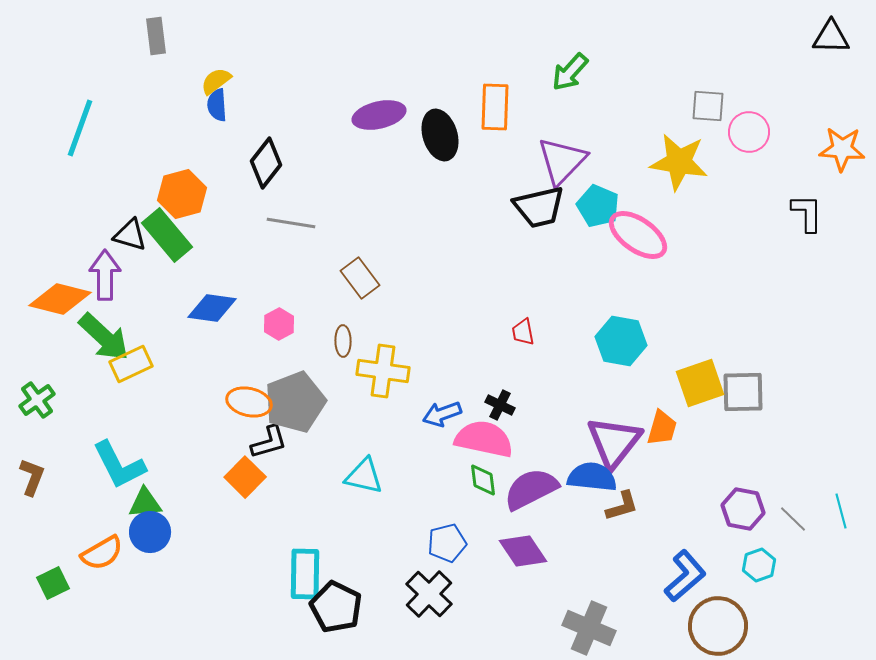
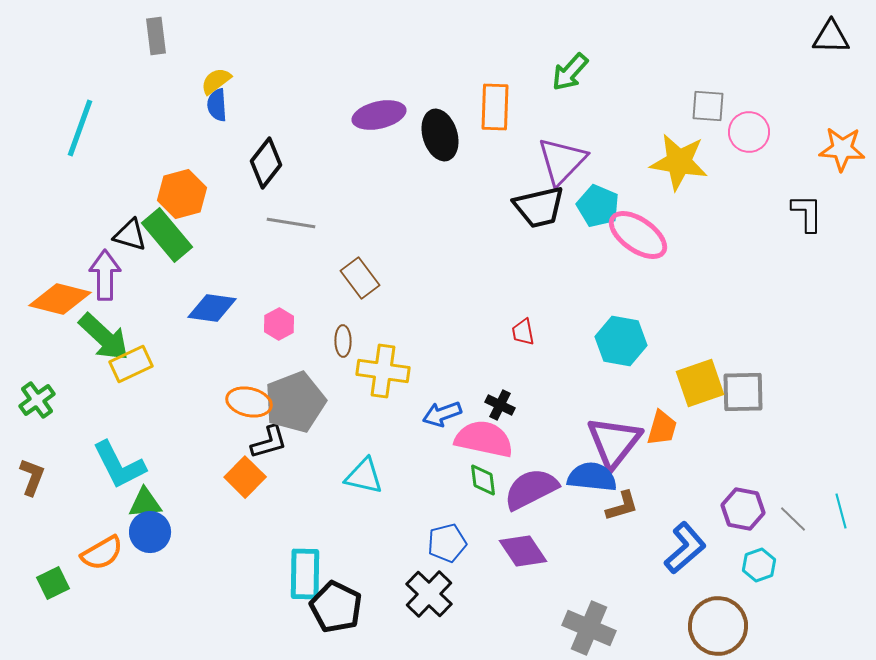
blue L-shape at (685, 576): moved 28 px up
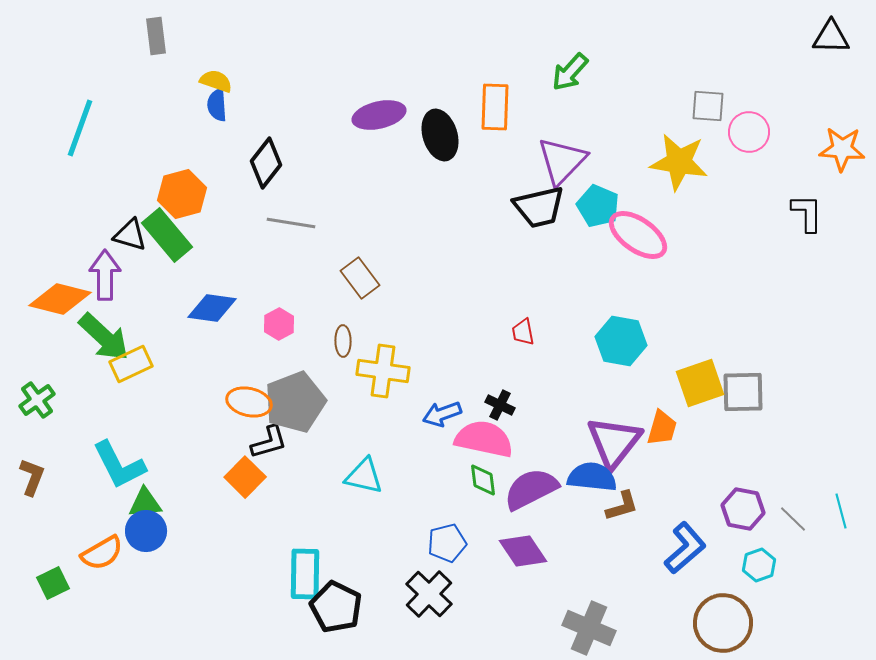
yellow semicircle at (216, 81): rotated 56 degrees clockwise
blue circle at (150, 532): moved 4 px left, 1 px up
brown circle at (718, 626): moved 5 px right, 3 px up
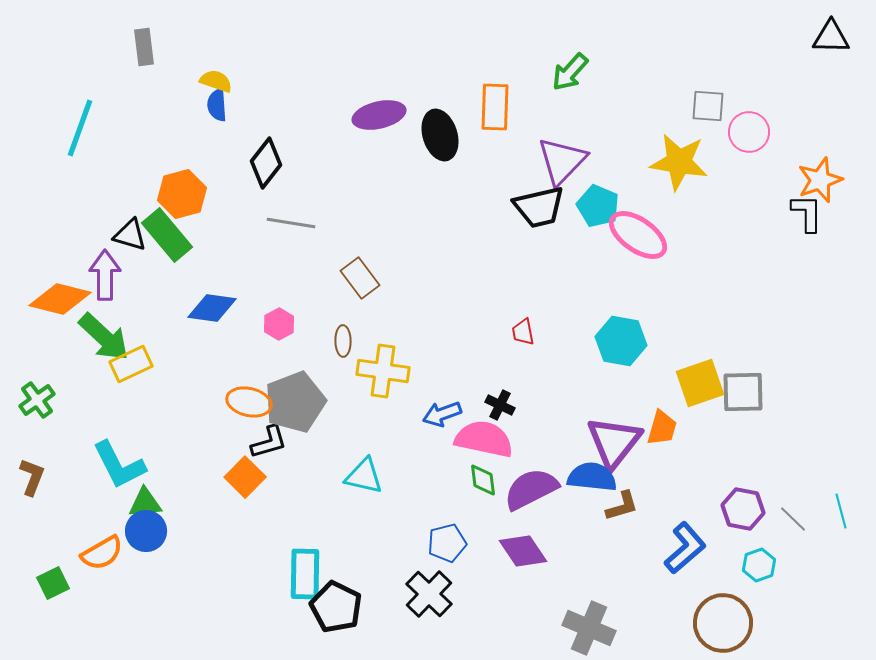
gray rectangle at (156, 36): moved 12 px left, 11 px down
orange star at (842, 149): moved 22 px left, 31 px down; rotated 24 degrees counterclockwise
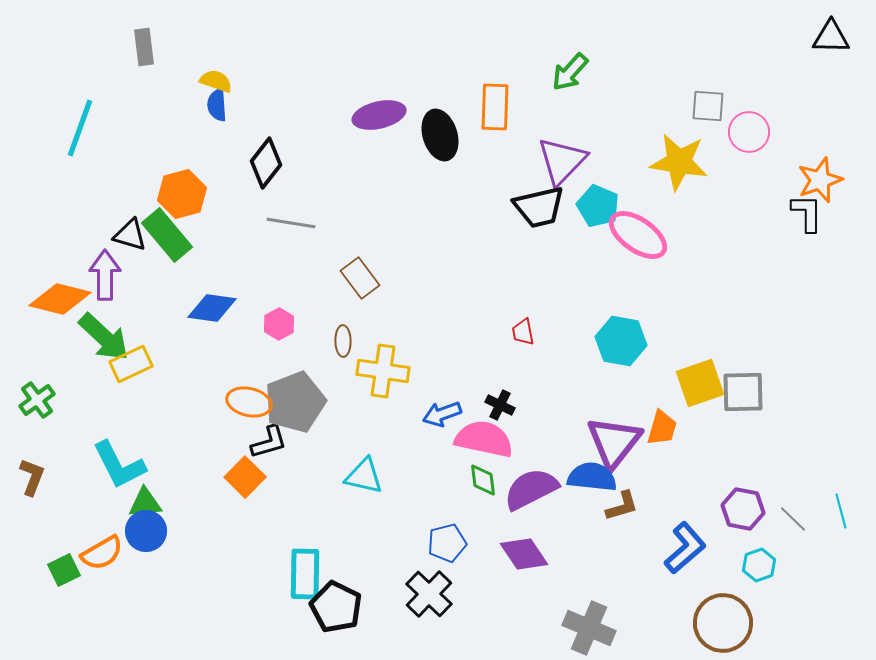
purple diamond at (523, 551): moved 1 px right, 3 px down
green square at (53, 583): moved 11 px right, 13 px up
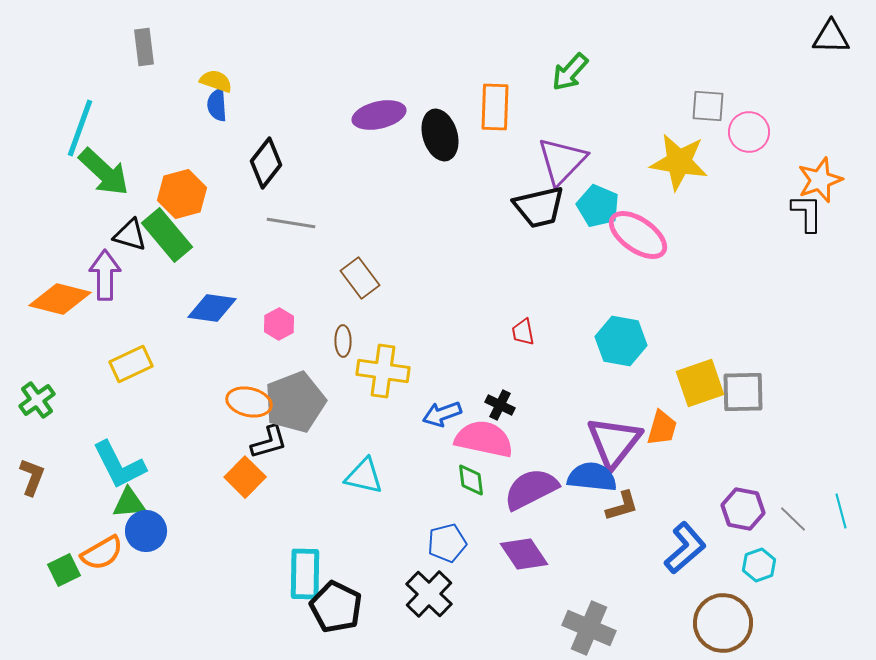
green arrow at (104, 337): moved 165 px up
green diamond at (483, 480): moved 12 px left
green triangle at (145, 503): moved 16 px left
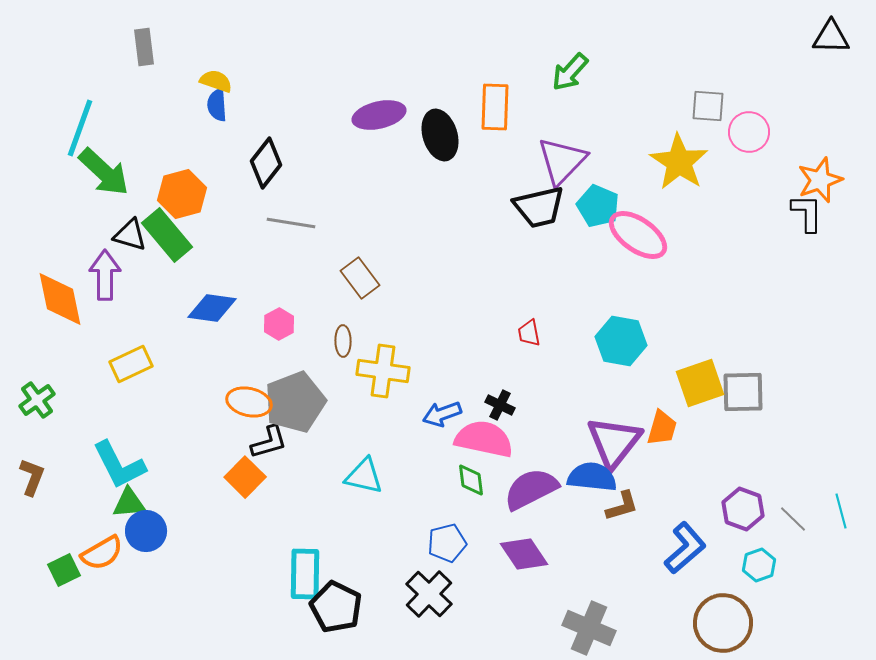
yellow star at (679, 162): rotated 24 degrees clockwise
orange diamond at (60, 299): rotated 64 degrees clockwise
red trapezoid at (523, 332): moved 6 px right, 1 px down
purple hexagon at (743, 509): rotated 9 degrees clockwise
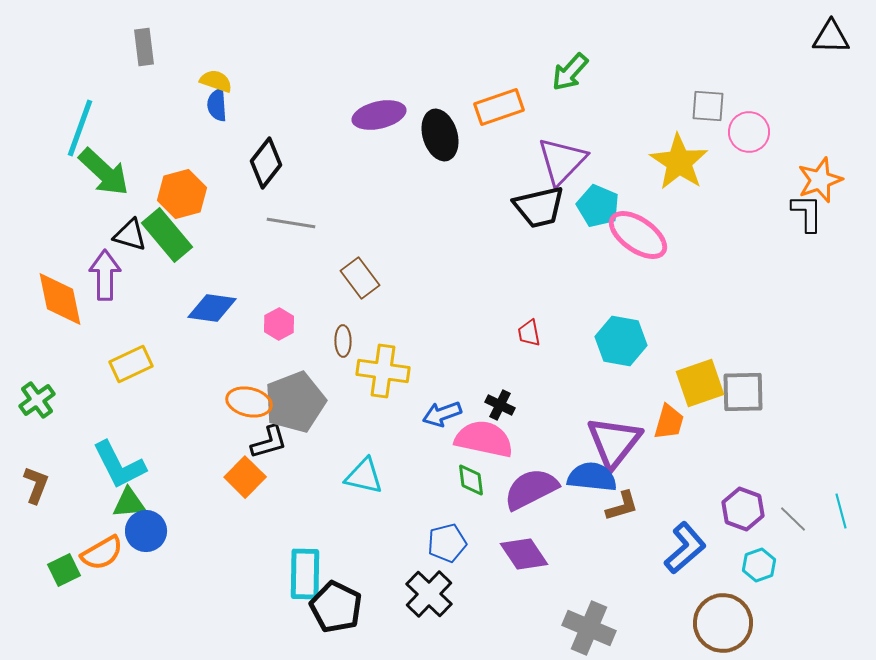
orange rectangle at (495, 107): moved 4 px right; rotated 69 degrees clockwise
orange trapezoid at (662, 428): moved 7 px right, 6 px up
brown L-shape at (32, 477): moved 4 px right, 8 px down
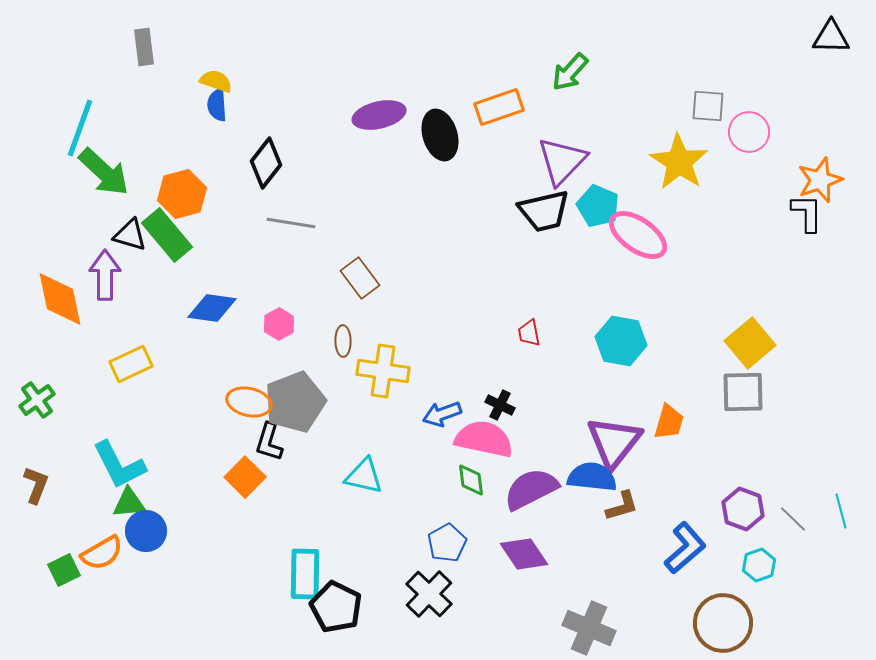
black trapezoid at (539, 207): moved 5 px right, 4 px down
yellow square at (700, 383): moved 50 px right, 40 px up; rotated 21 degrees counterclockwise
black L-shape at (269, 442): rotated 123 degrees clockwise
blue pentagon at (447, 543): rotated 15 degrees counterclockwise
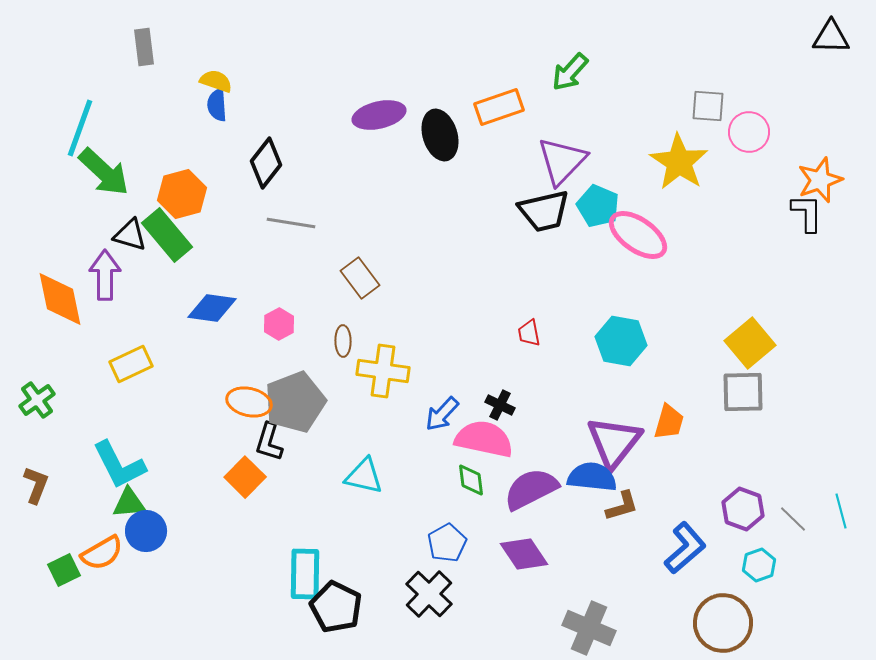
blue arrow at (442, 414): rotated 27 degrees counterclockwise
